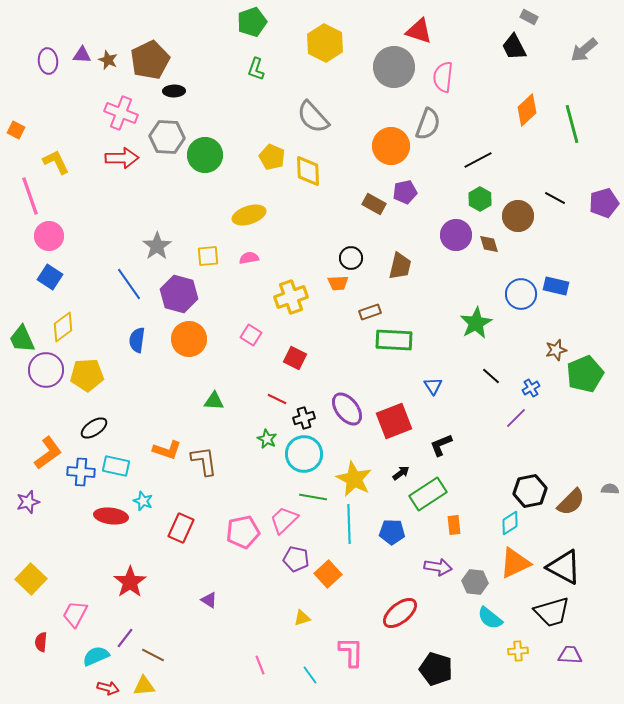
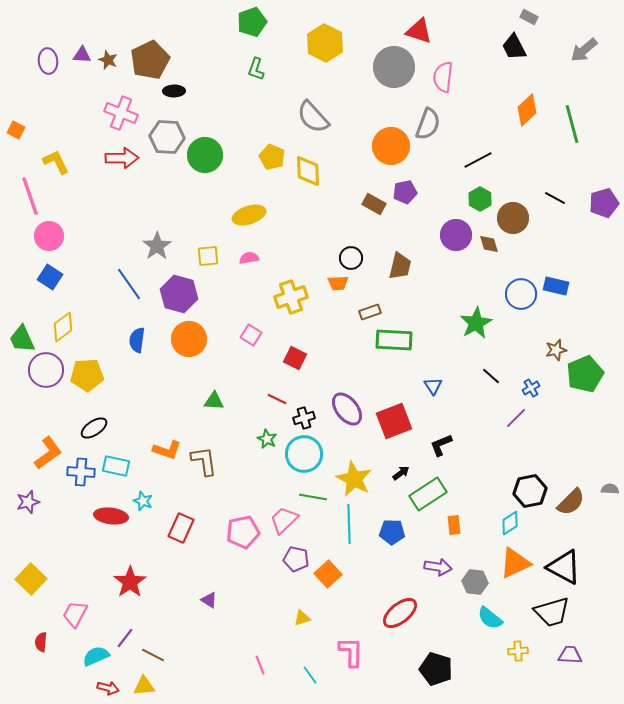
brown circle at (518, 216): moved 5 px left, 2 px down
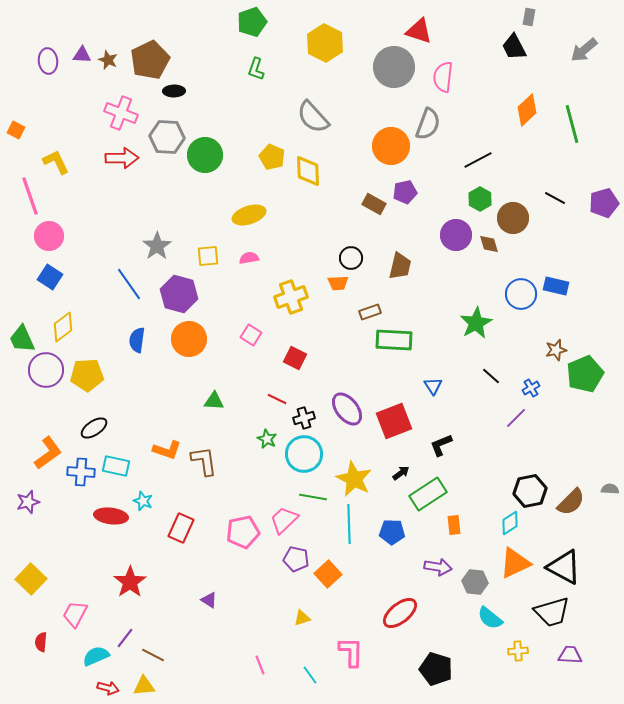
gray rectangle at (529, 17): rotated 72 degrees clockwise
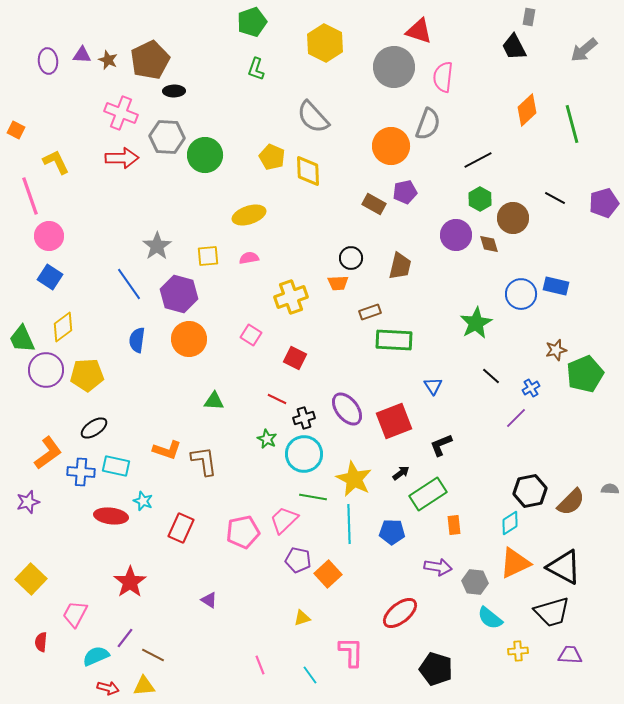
purple pentagon at (296, 559): moved 2 px right, 1 px down
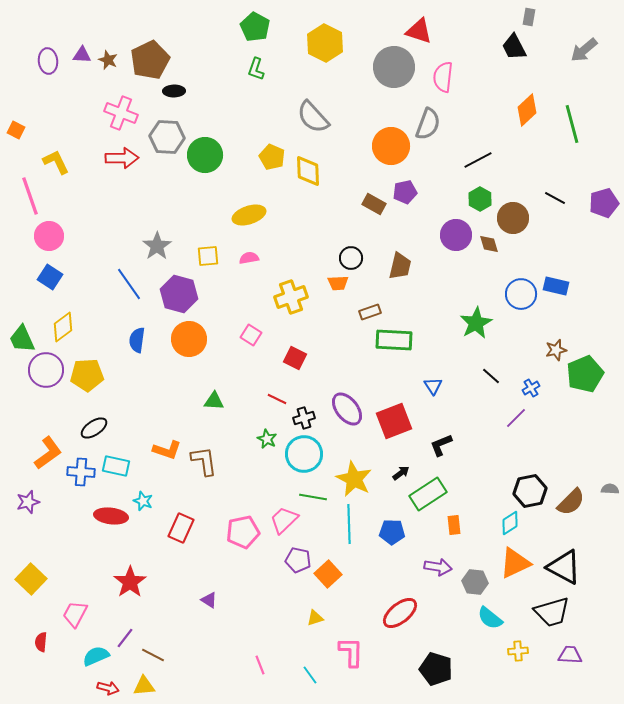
green pentagon at (252, 22): moved 3 px right, 5 px down; rotated 24 degrees counterclockwise
yellow triangle at (302, 618): moved 13 px right
